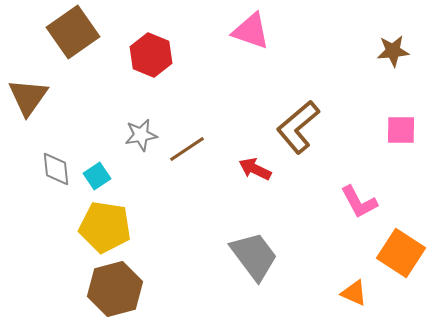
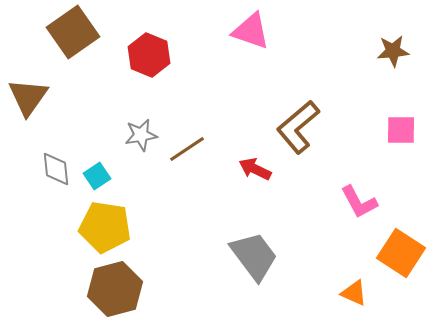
red hexagon: moved 2 px left
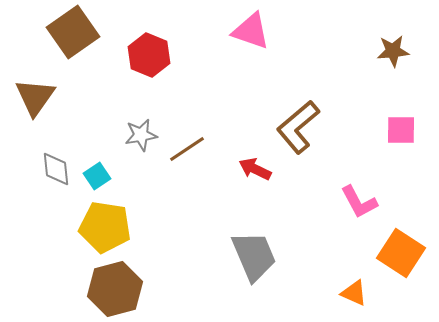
brown triangle: moved 7 px right
gray trapezoid: rotated 14 degrees clockwise
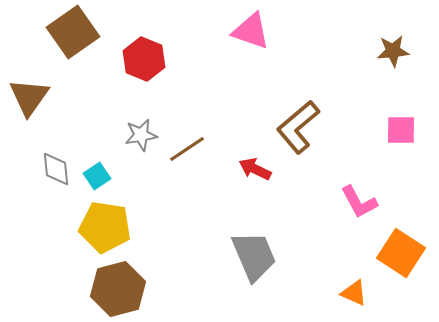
red hexagon: moved 5 px left, 4 px down
brown triangle: moved 6 px left
brown hexagon: moved 3 px right
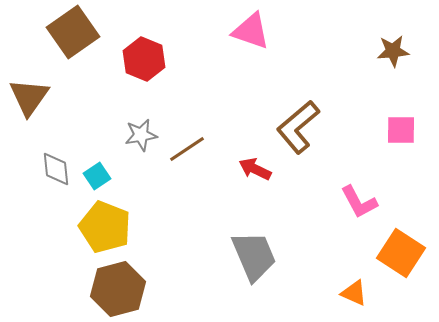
yellow pentagon: rotated 12 degrees clockwise
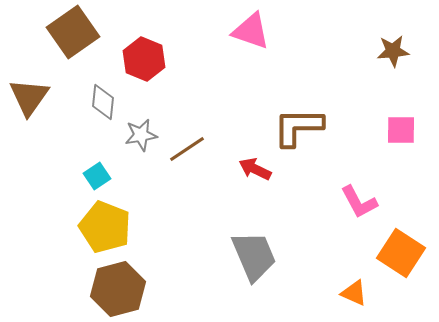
brown L-shape: rotated 40 degrees clockwise
gray diamond: moved 47 px right, 67 px up; rotated 12 degrees clockwise
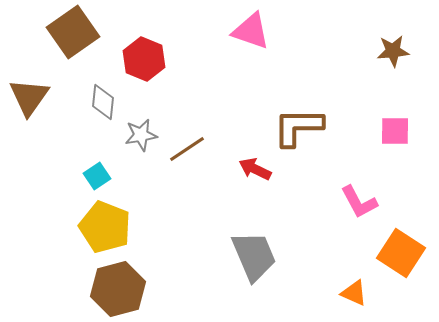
pink square: moved 6 px left, 1 px down
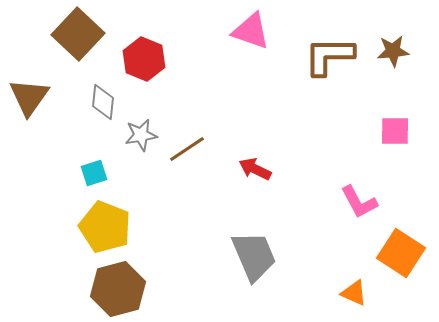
brown square: moved 5 px right, 2 px down; rotated 12 degrees counterclockwise
brown L-shape: moved 31 px right, 71 px up
cyan square: moved 3 px left, 3 px up; rotated 16 degrees clockwise
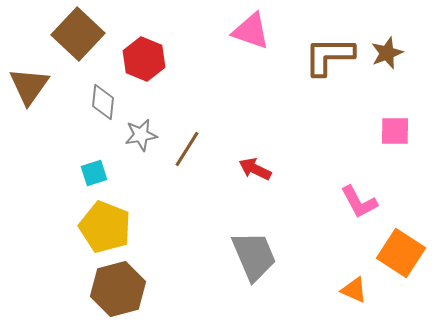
brown star: moved 6 px left, 2 px down; rotated 16 degrees counterclockwise
brown triangle: moved 11 px up
brown line: rotated 24 degrees counterclockwise
orange triangle: moved 3 px up
